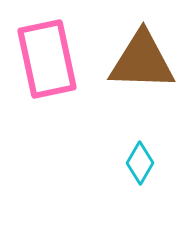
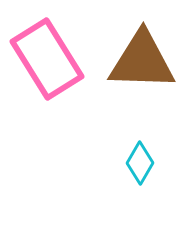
pink rectangle: rotated 20 degrees counterclockwise
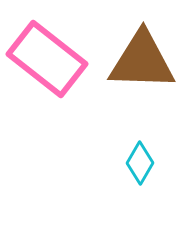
pink rectangle: rotated 20 degrees counterclockwise
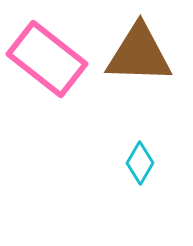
brown triangle: moved 3 px left, 7 px up
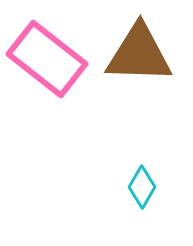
cyan diamond: moved 2 px right, 24 px down
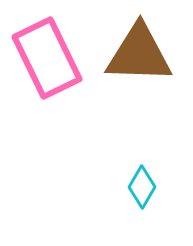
pink rectangle: moved 1 px up; rotated 26 degrees clockwise
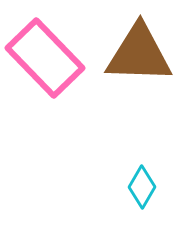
pink rectangle: moved 2 px left; rotated 18 degrees counterclockwise
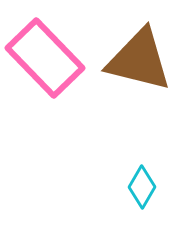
brown triangle: moved 6 px down; rotated 12 degrees clockwise
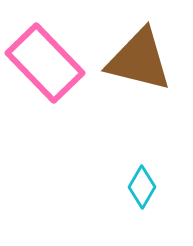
pink rectangle: moved 5 px down
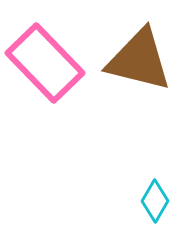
cyan diamond: moved 13 px right, 14 px down
